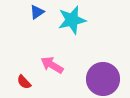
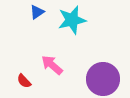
pink arrow: rotated 10 degrees clockwise
red semicircle: moved 1 px up
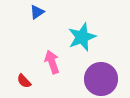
cyan star: moved 10 px right, 17 px down; rotated 8 degrees counterclockwise
pink arrow: moved 3 px up; rotated 30 degrees clockwise
purple circle: moved 2 px left
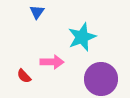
blue triangle: rotated 21 degrees counterclockwise
pink arrow: rotated 110 degrees clockwise
red semicircle: moved 5 px up
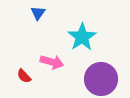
blue triangle: moved 1 px right, 1 px down
cyan star: rotated 12 degrees counterclockwise
pink arrow: rotated 15 degrees clockwise
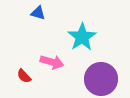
blue triangle: rotated 49 degrees counterclockwise
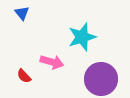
blue triangle: moved 16 px left; rotated 35 degrees clockwise
cyan star: rotated 16 degrees clockwise
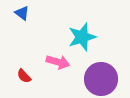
blue triangle: rotated 14 degrees counterclockwise
pink arrow: moved 6 px right
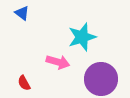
red semicircle: moved 7 px down; rotated 14 degrees clockwise
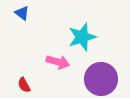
red semicircle: moved 2 px down
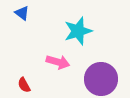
cyan star: moved 4 px left, 6 px up
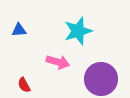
blue triangle: moved 3 px left, 17 px down; rotated 42 degrees counterclockwise
